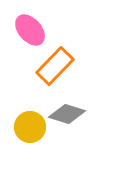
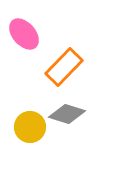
pink ellipse: moved 6 px left, 4 px down
orange rectangle: moved 9 px right, 1 px down
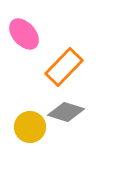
gray diamond: moved 1 px left, 2 px up
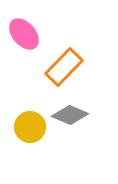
gray diamond: moved 4 px right, 3 px down; rotated 6 degrees clockwise
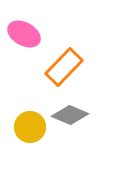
pink ellipse: rotated 20 degrees counterclockwise
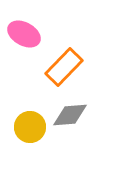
gray diamond: rotated 27 degrees counterclockwise
